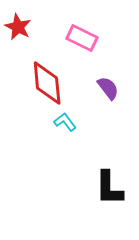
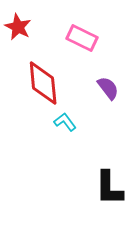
red diamond: moved 4 px left
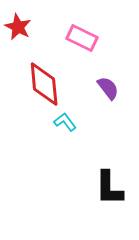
red diamond: moved 1 px right, 1 px down
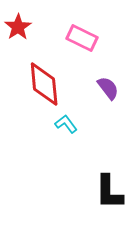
red star: rotated 12 degrees clockwise
cyan L-shape: moved 1 px right, 2 px down
black L-shape: moved 4 px down
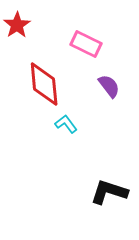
red star: moved 1 px left, 2 px up
pink rectangle: moved 4 px right, 6 px down
purple semicircle: moved 1 px right, 2 px up
black L-shape: rotated 108 degrees clockwise
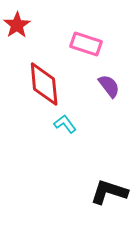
pink rectangle: rotated 8 degrees counterclockwise
cyan L-shape: moved 1 px left
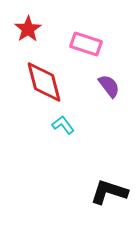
red star: moved 11 px right, 4 px down
red diamond: moved 2 px up; rotated 9 degrees counterclockwise
cyan L-shape: moved 2 px left, 1 px down
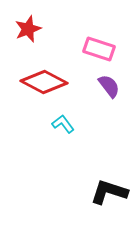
red star: rotated 12 degrees clockwise
pink rectangle: moved 13 px right, 5 px down
red diamond: rotated 48 degrees counterclockwise
cyan L-shape: moved 1 px up
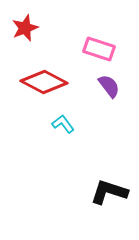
red star: moved 3 px left, 1 px up
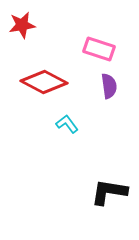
red star: moved 3 px left, 3 px up; rotated 12 degrees clockwise
purple semicircle: rotated 30 degrees clockwise
cyan L-shape: moved 4 px right
black L-shape: rotated 9 degrees counterclockwise
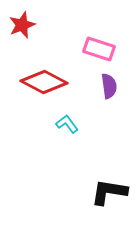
red star: rotated 12 degrees counterclockwise
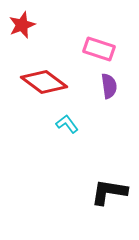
red diamond: rotated 9 degrees clockwise
